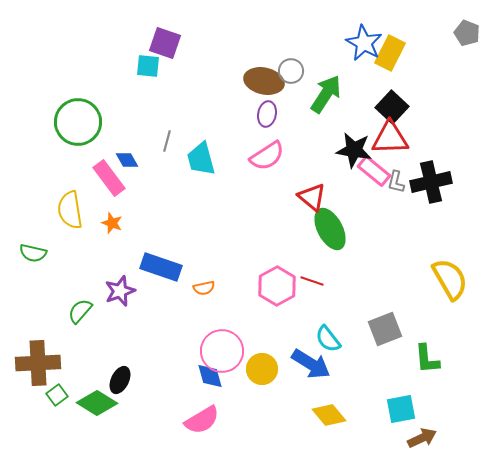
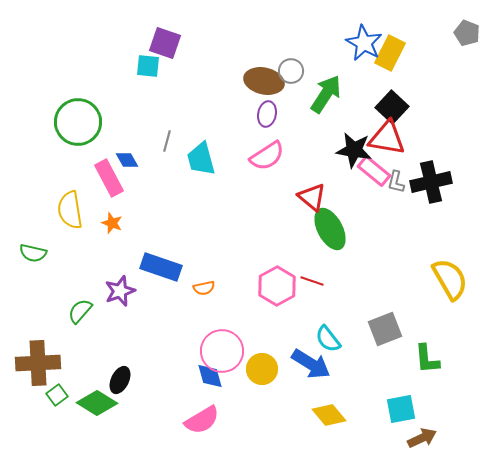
red triangle at (390, 138): moved 3 px left; rotated 12 degrees clockwise
pink rectangle at (109, 178): rotated 9 degrees clockwise
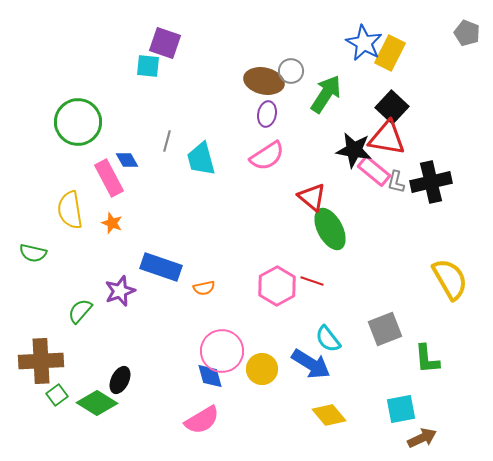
brown cross at (38, 363): moved 3 px right, 2 px up
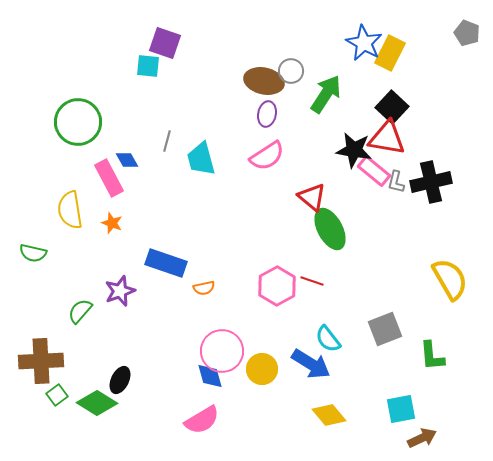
blue rectangle at (161, 267): moved 5 px right, 4 px up
green L-shape at (427, 359): moved 5 px right, 3 px up
